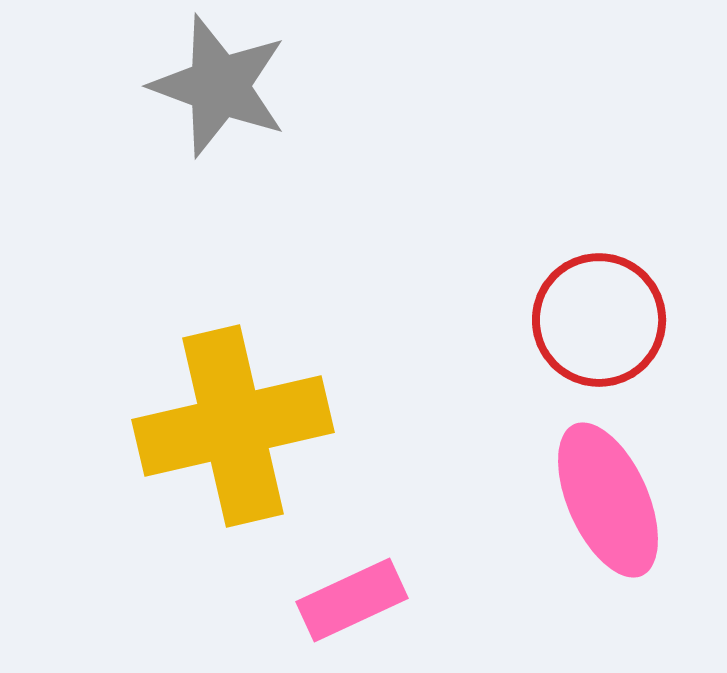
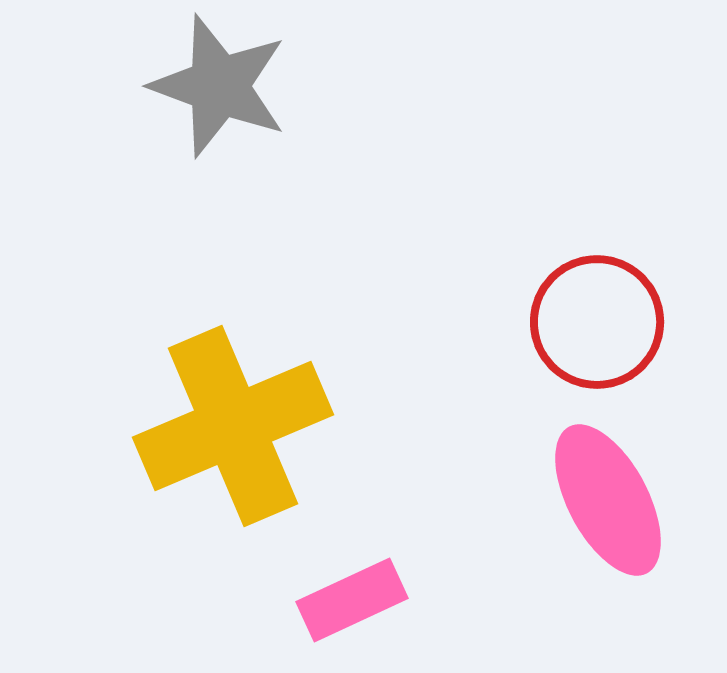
red circle: moved 2 px left, 2 px down
yellow cross: rotated 10 degrees counterclockwise
pink ellipse: rotated 4 degrees counterclockwise
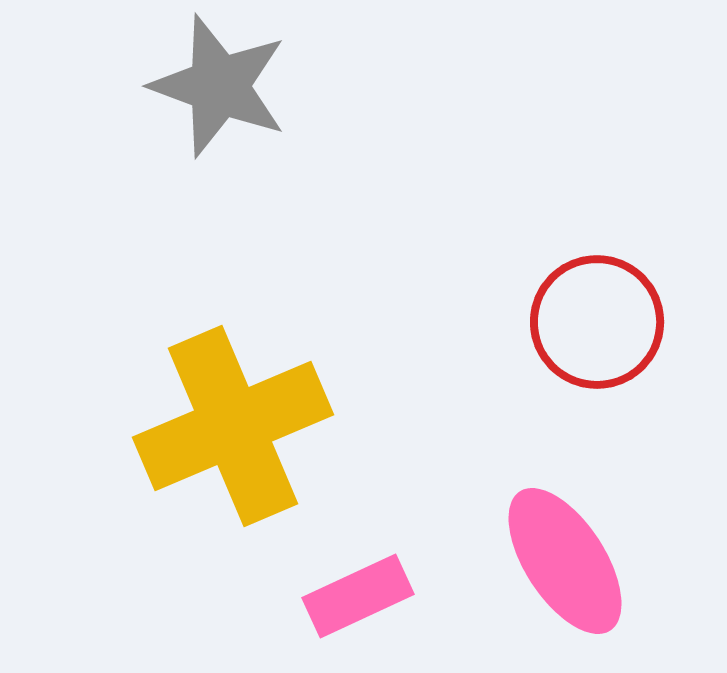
pink ellipse: moved 43 px left, 61 px down; rotated 5 degrees counterclockwise
pink rectangle: moved 6 px right, 4 px up
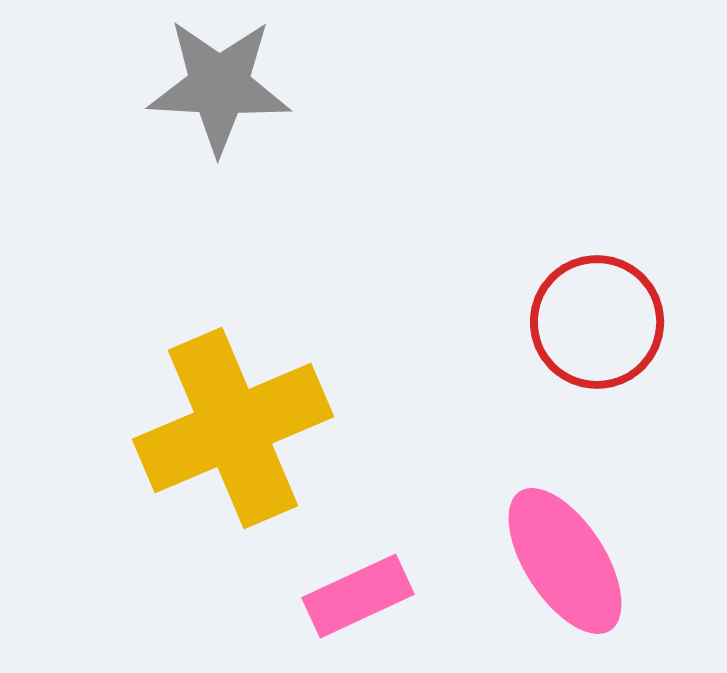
gray star: rotated 17 degrees counterclockwise
yellow cross: moved 2 px down
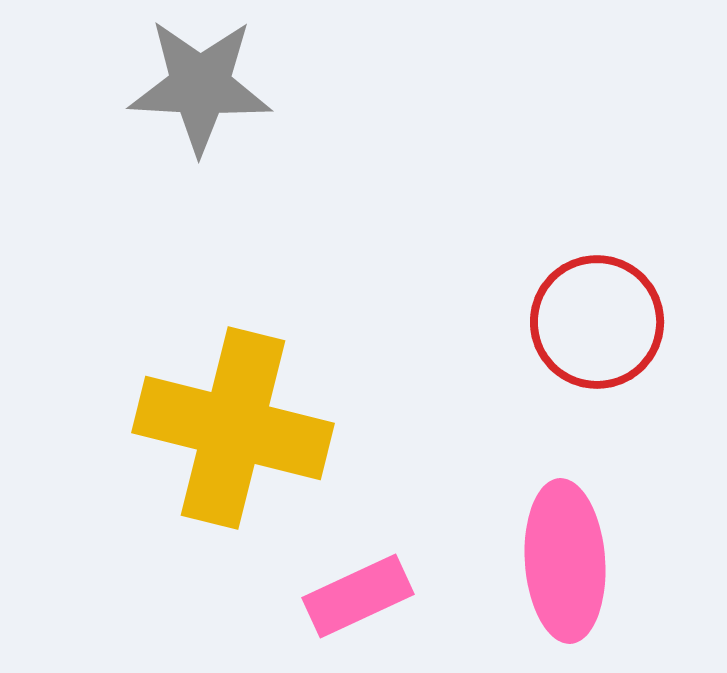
gray star: moved 19 px left
yellow cross: rotated 37 degrees clockwise
pink ellipse: rotated 29 degrees clockwise
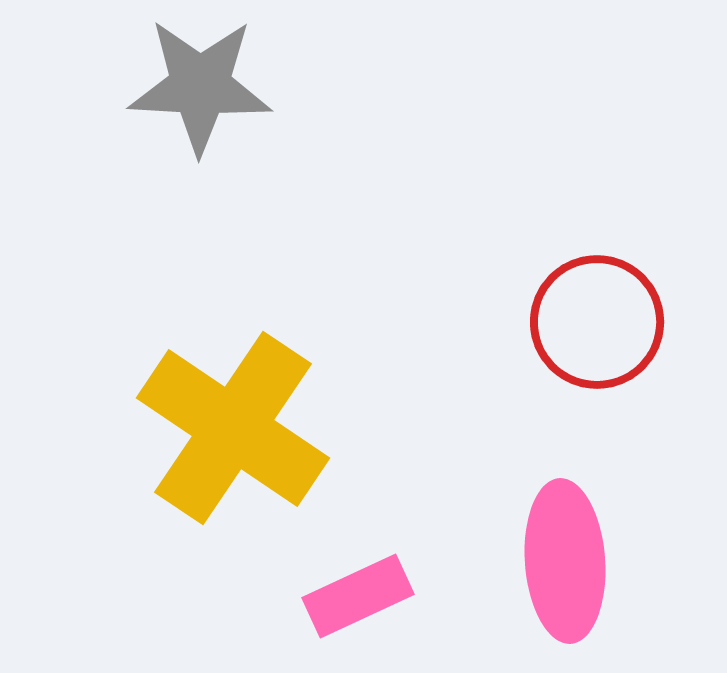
yellow cross: rotated 20 degrees clockwise
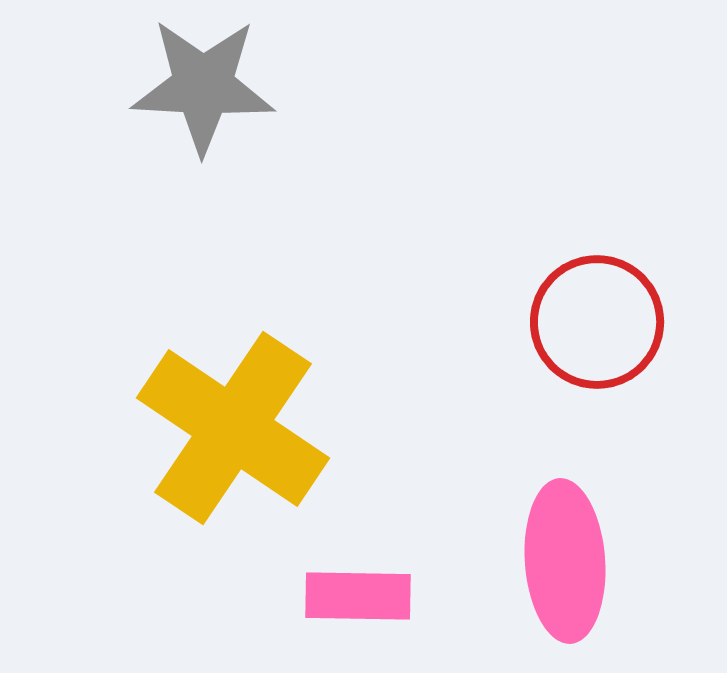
gray star: moved 3 px right
pink rectangle: rotated 26 degrees clockwise
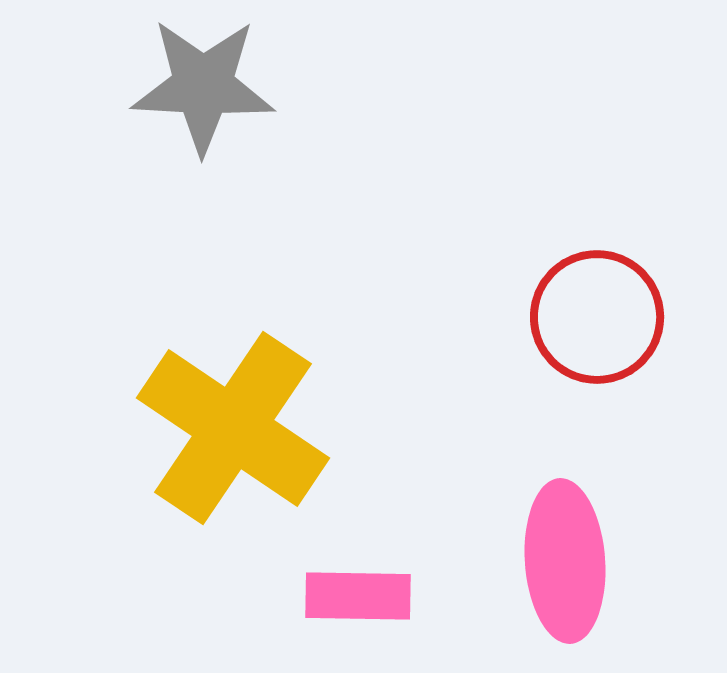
red circle: moved 5 px up
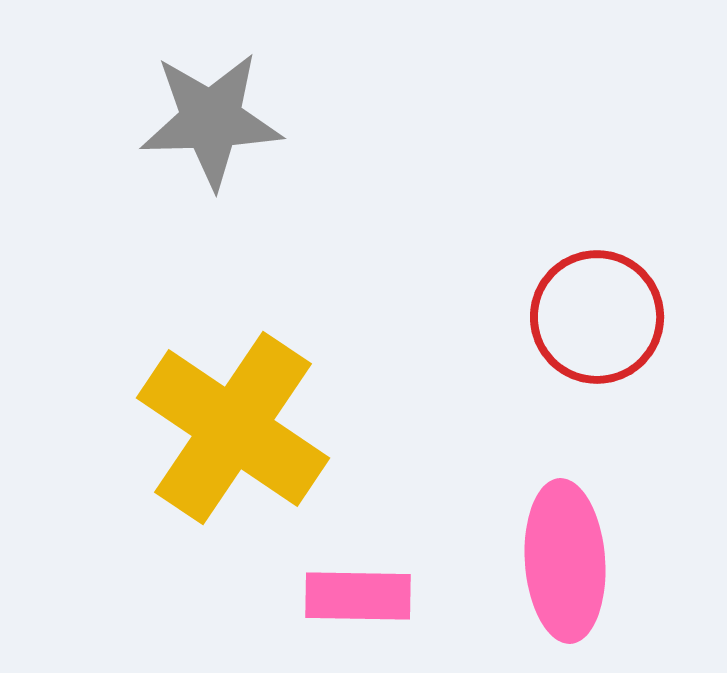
gray star: moved 8 px right, 34 px down; rotated 5 degrees counterclockwise
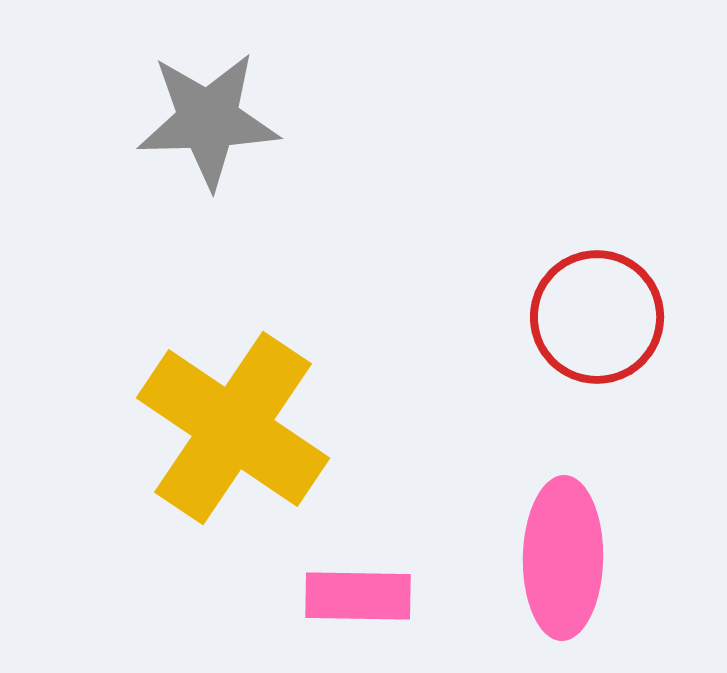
gray star: moved 3 px left
pink ellipse: moved 2 px left, 3 px up; rotated 5 degrees clockwise
